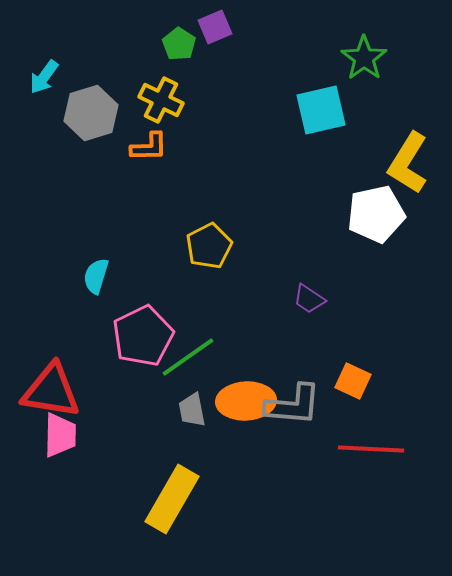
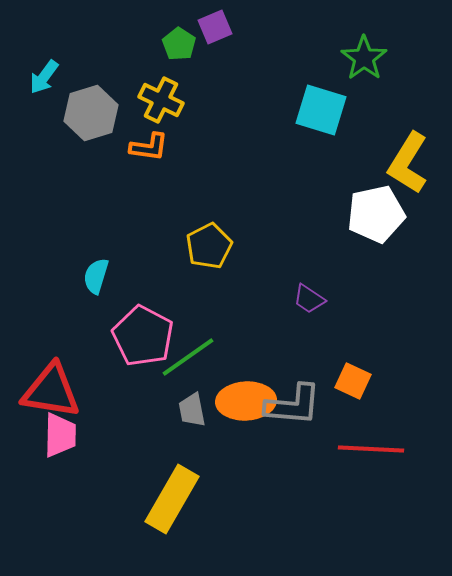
cyan square: rotated 30 degrees clockwise
orange L-shape: rotated 9 degrees clockwise
pink pentagon: rotated 18 degrees counterclockwise
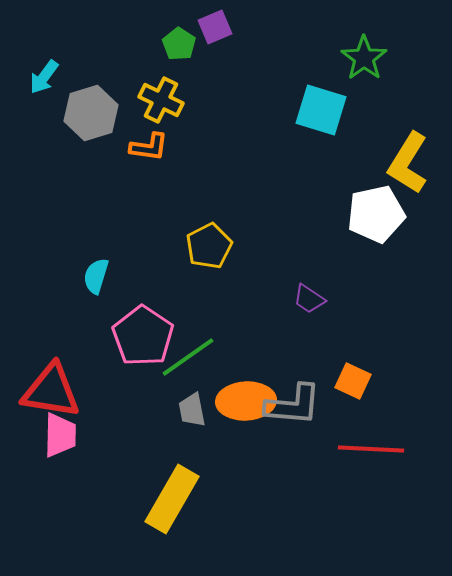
pink pentagon: rotated 6 degrees clockwise
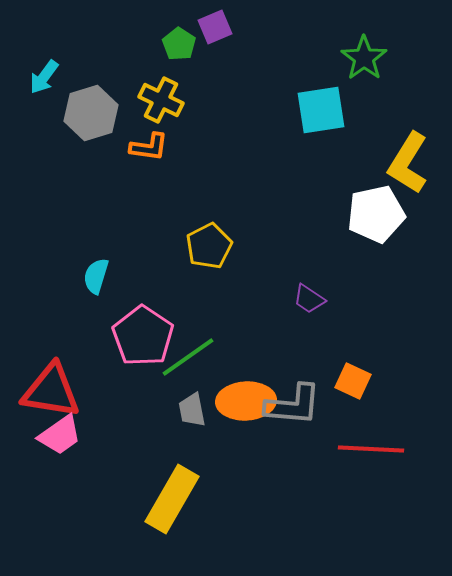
cyan square: rotated 26 degrees counterclockwise
pink trapezoid: rotated 54 degrees clockwise
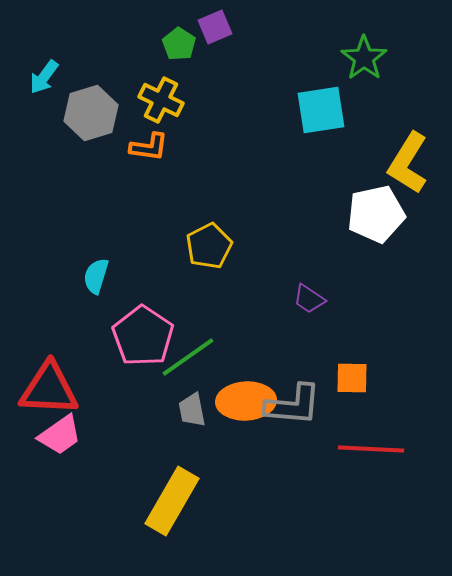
orange square: moved 1 px left, 3 px up; rotated 24 degrees counterclockwise
red triangle: moved 2 px left, 2 px up; rotated 6 degrees counterclockwise
yellow rectangle: moved 2 px down
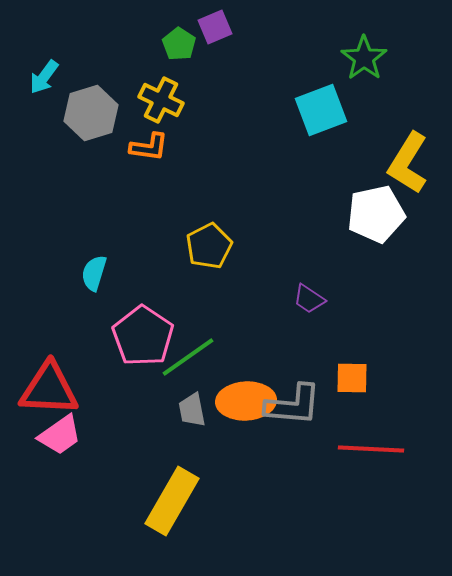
cyan square: rotated 12 degrees counterclockwise
cyan semicircle: moved 2 px left, 3 px up
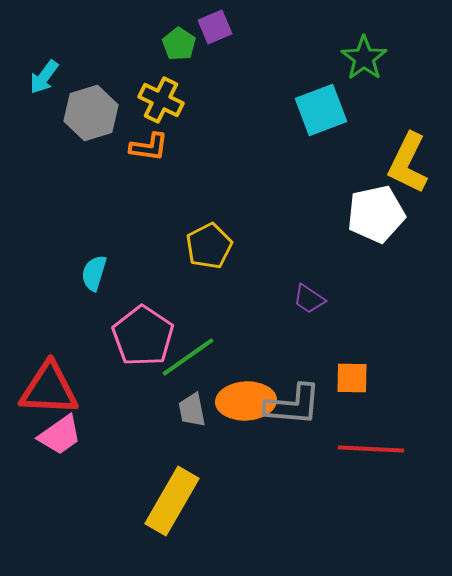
yellow L-shape: rotated 6 degrees counterclockwise
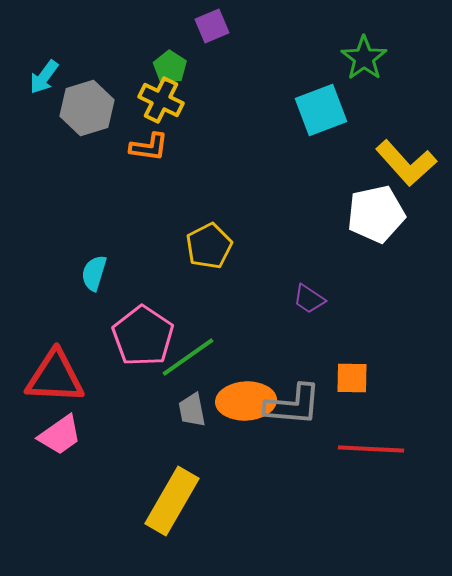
purple square: moved 3 px left, 1 px up
green pentagon: moved 9 px left, 23 px down
gray hexagon: moved 4 px left, 5 px up
yellow L-shape: moved 2 px left; rotated 68 degrees counterclockwise
red triangle: moved 6 px right, 12 px up
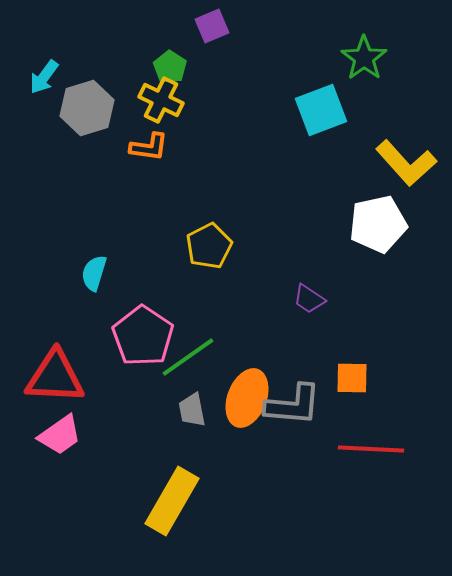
white pentagon: moved 2 px right, 10 px down
orange ellipse: moved 1 px right, 3 px up; rotated 66 degrees counterclockwise
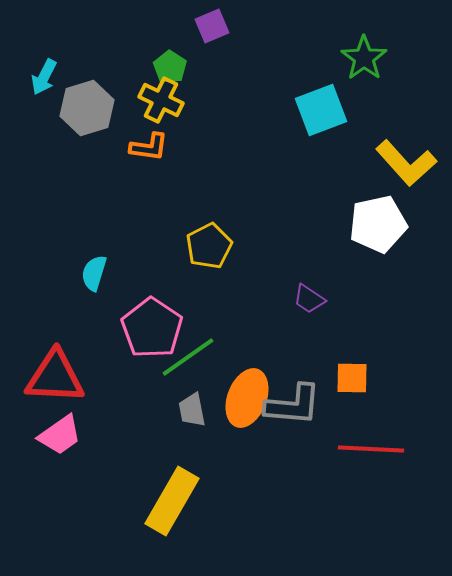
cyan arrow: rotated 9 degrees counterclockwise
pink pentagon: moved 9 px right, 8 px up
